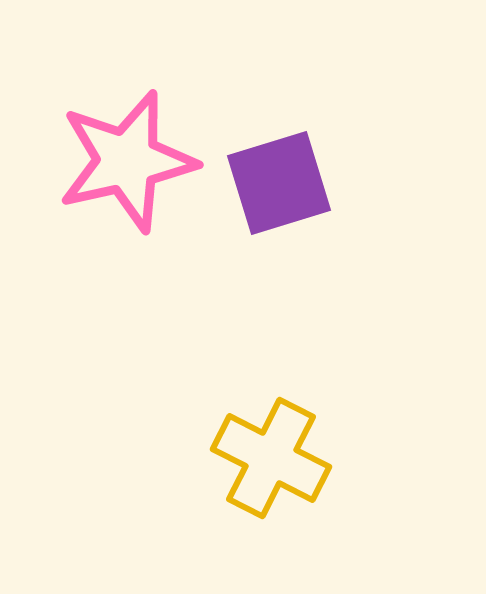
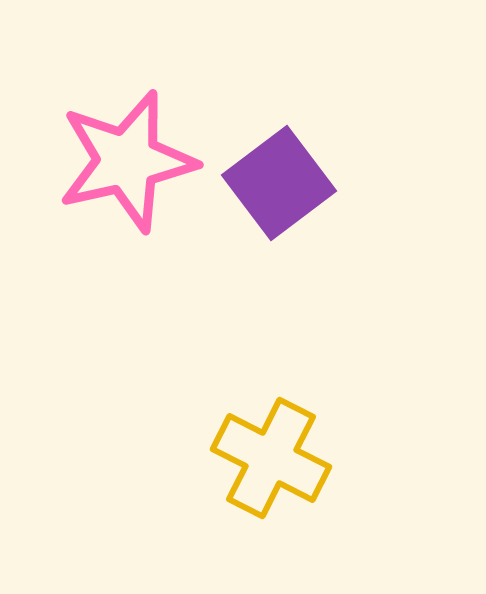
purple square: rotated 20 degrees counterclockwise
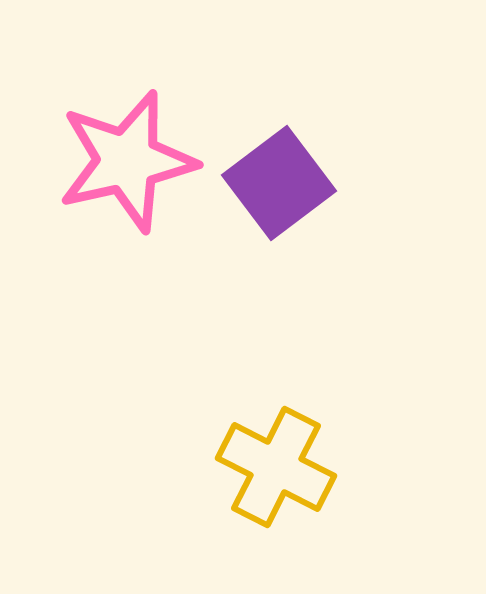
yellow cross: moved 5 px right, 9 px down
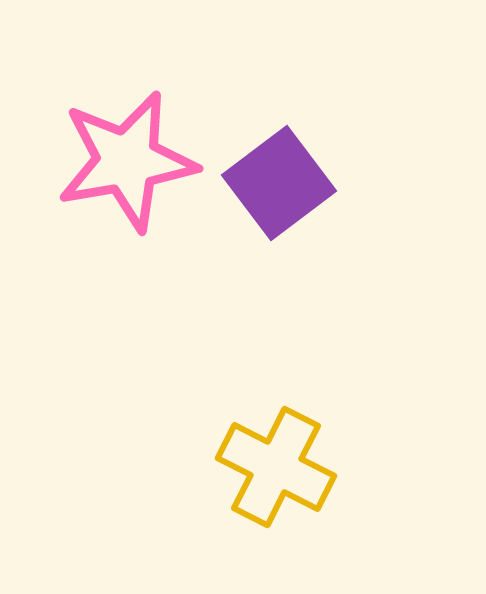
pink star: rotated 3 degrees clockwise
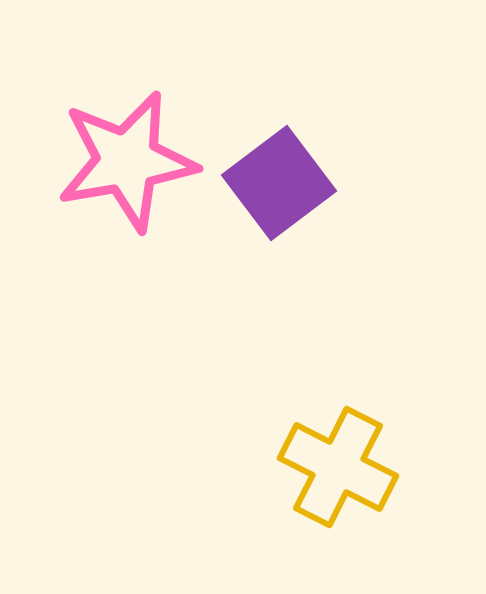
yellow cross: moved 62 px right
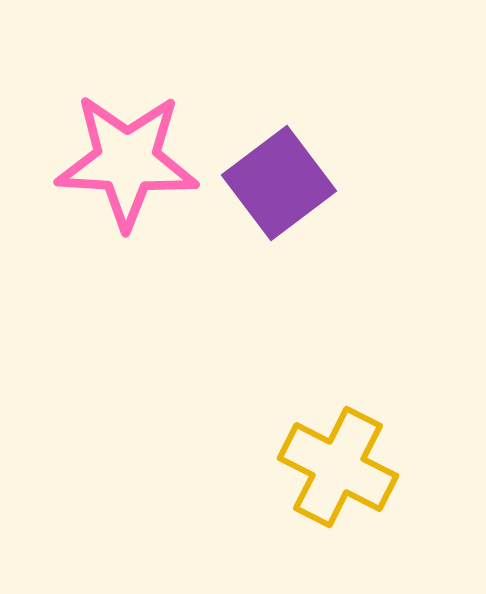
pink star: rotated 13 degrees clockwise
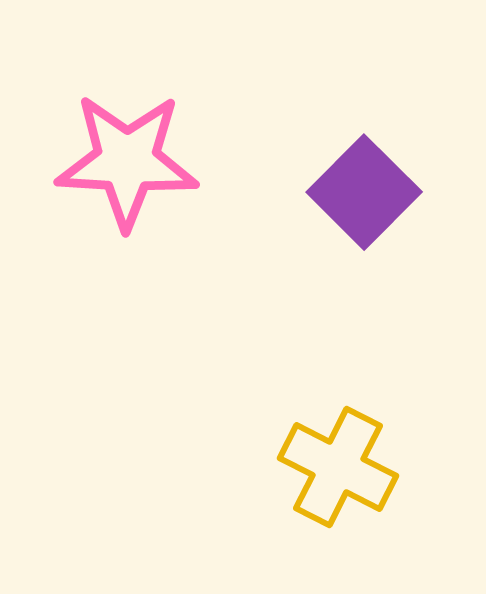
purple square: moved 85 px right, 9 px down; rotated 8 degrees counterclockwise
